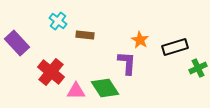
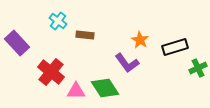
purple L-shape: rotated 140 degrees clockwise
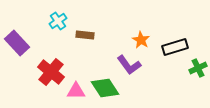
cyan cross: rotated 18 degrees clockwise
orange star: moved 1 px right
purple L-shape: moved 2 px right, 2 px down
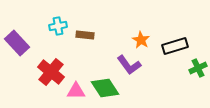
cyan cross: moved 5 px down; rotated 24 degrees clockwise
black rectangle: moved 1 px up
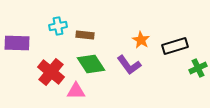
purple rectangle: rotated 45 degrees counterclockwise
green diamond: moved 14 px left, 24 px up
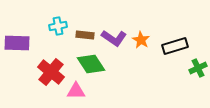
purple L-shape: moved 15 px left, 27 px up; rotated 20 degrees counterclockwise
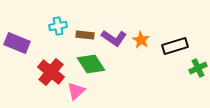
purple rectangle: rotated 20 degrees clockwise
pink triangle: rotated 42 degrees counterclockwise
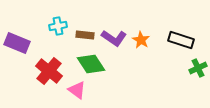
black rectangle: moved 6 px right, 6 px up; rotated 35 degrees clockwise
red cross: moved 2 px left, 1 px up
pink triangle: moved 1 px right, 1 px up; rotated 42 degrees counterclockwise
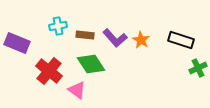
purple L-shape: moved 1 px right; rotated 15 degrees clockwise
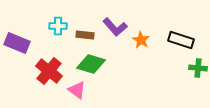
cyan cross: rotated 12 degrees clockwise
purple L-shape: moved 11 px up
green diamond: rotated 40 degrees counterclockwise
green cross: rotated 30 degrees clockwise
